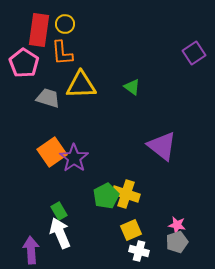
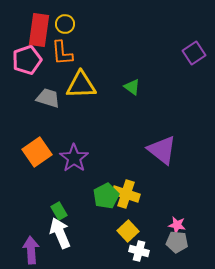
pink pentagon: moved 3 px right, 3 px up; rotated 20 degrees clockwise
purple triangle: moved 4 px down
orange square: moved 15 px left
yellow square: moved 3 px left, 1 px down; rotated 20 degrees counterclockwise
gray pentagon: rotated 25 degrees clockwise
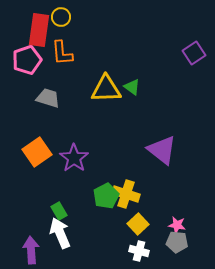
yellow circle: moved 4 px left, 7 px up
yellow triangle: moved 25 px right, 4 px down
yellow square: moved 10 px right, 7 px up
